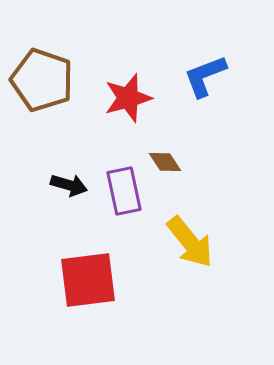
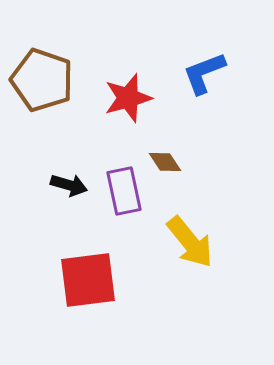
blue L-shape: moved 1 px left, 3 px up
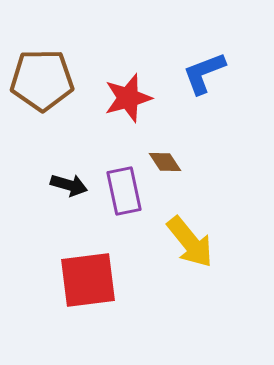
brown pentagon: rotated 20 degrees counterclockwise
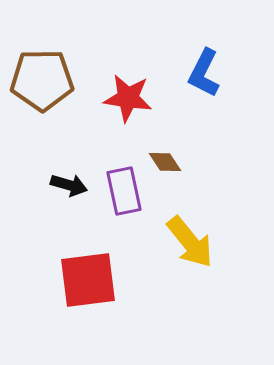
blue L-shape: rotated 42 degrees counterclockwise
red star: rotated 24 degrees clockwise
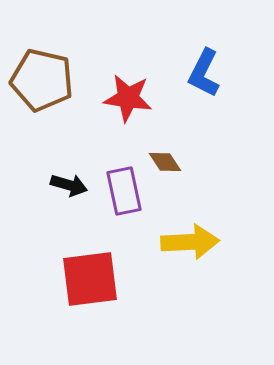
brown pentagon: rotated 14 degrees clockwise
yellow arrow: rotated 54 degrees counterclockwise
red square: moved 2 px right, 1 px up
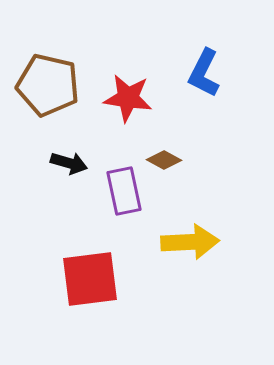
brown pentagon: moved 6 px right, 5 px down
brown diamond: moved 1 px left, 2 px up; rotated 28 degrees counterclockwise
black arrow: moved 22 px up
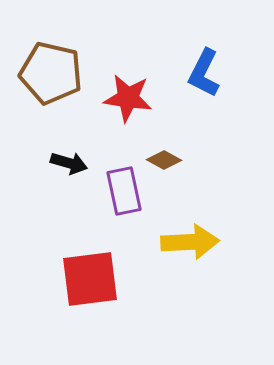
brown pentagon: moved 3 px right, 12 px up
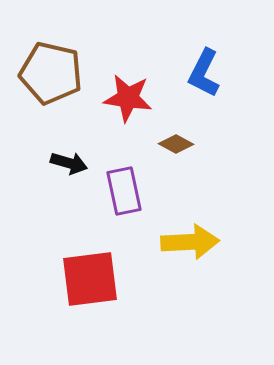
brown diamond: moved 12 px right, 16 px up
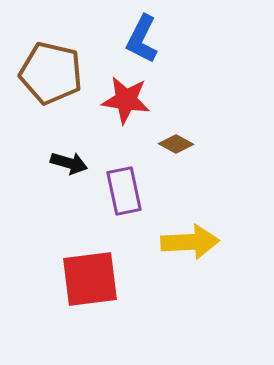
blue L-shape: moved 62 px left, 34 px up
red star: moved 2 px left, 2 px down
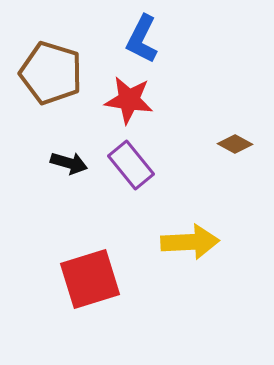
brown pentagon: rotated 4 degrees clockwise
red star: moved 3 px right
brown diamond: moved 59 px right
purple rectangle: moved 7 px right, 26 px up; rotated 27 degrees counterclockwise
red square: rotated 10 degrees counterclockwise
